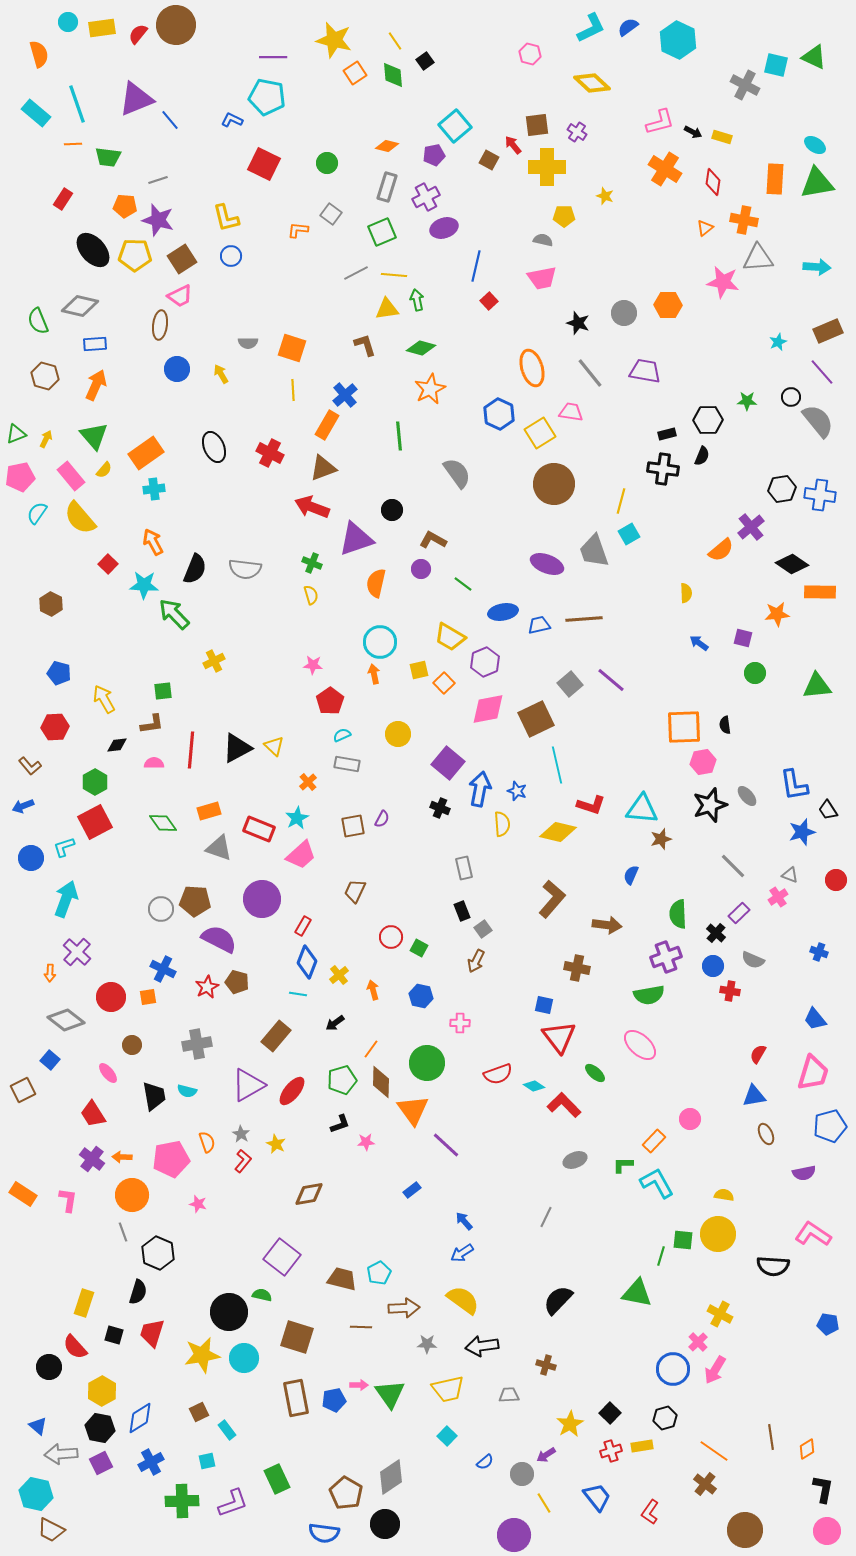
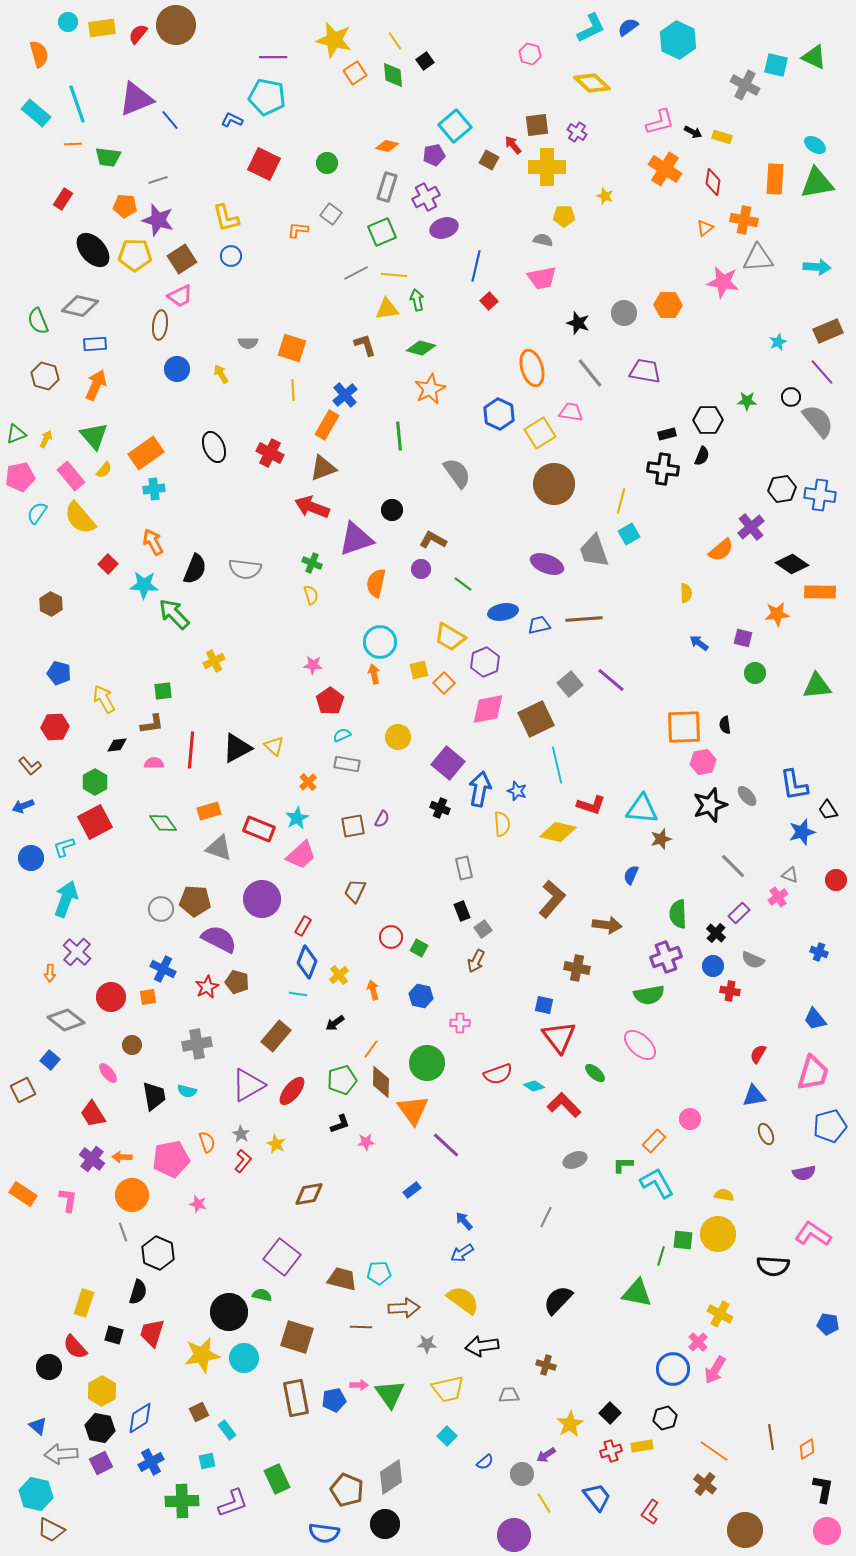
yellow circle at (398, 734): moved 3 px down
cyan pentagon at (379, 1273): rotated 25 degrees clockwise
brown pentagon at (346, 1493): moved 1 px right, 3 px up; rotated 8 degrees counterclockwise
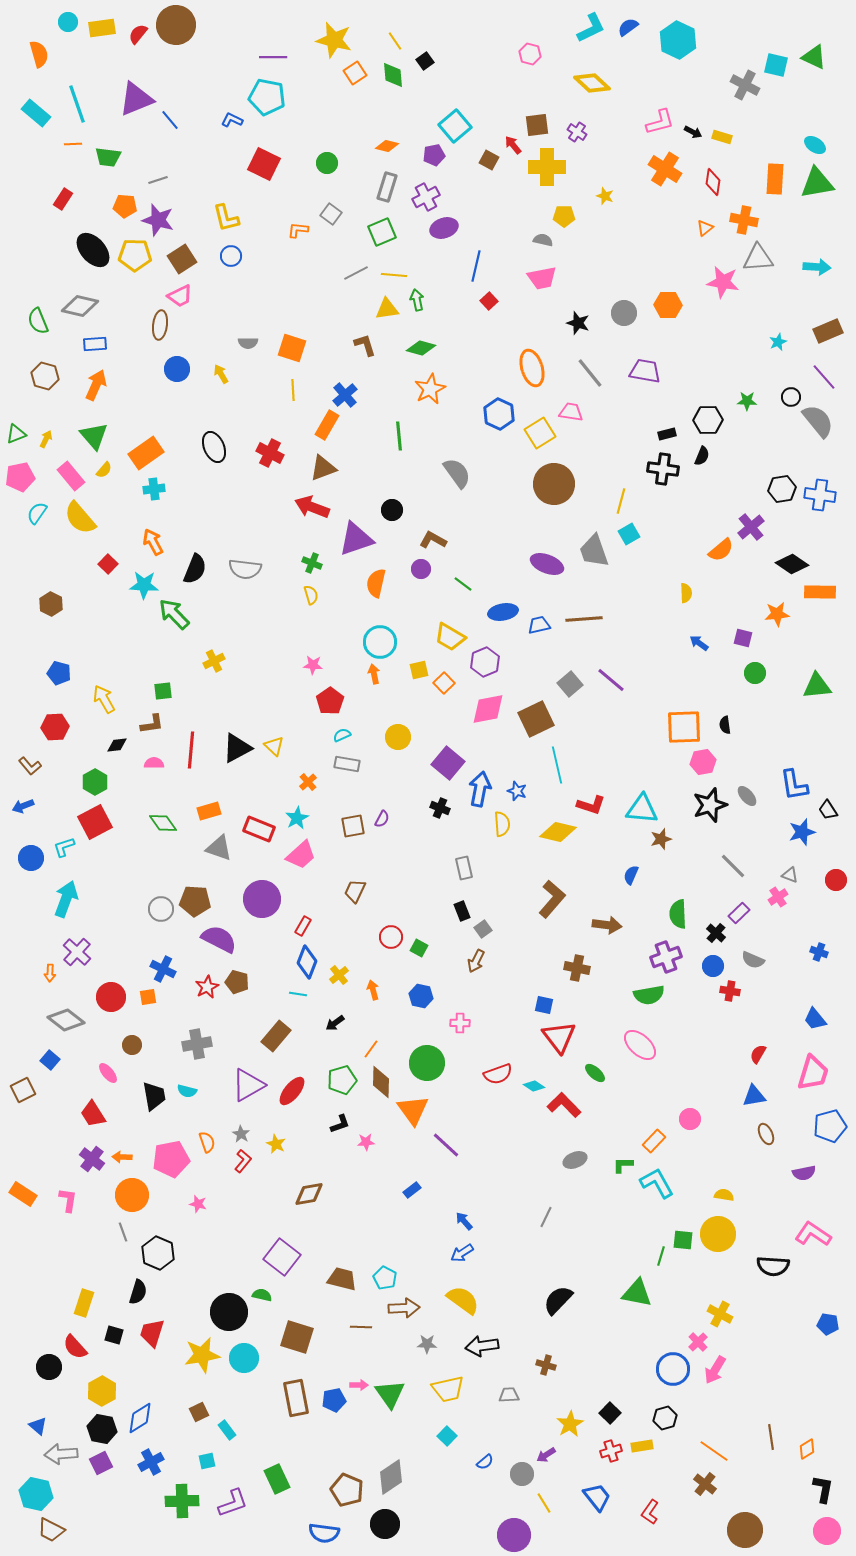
purple line at (822, 372): moved 2 px right, 5 px down
cyan pentagon at (379, 1273): moved 6 px right, 5 px down; rotated 30 degrees clockwise
black hexagon at (100, 1428): moved 2 px right, 1 px down
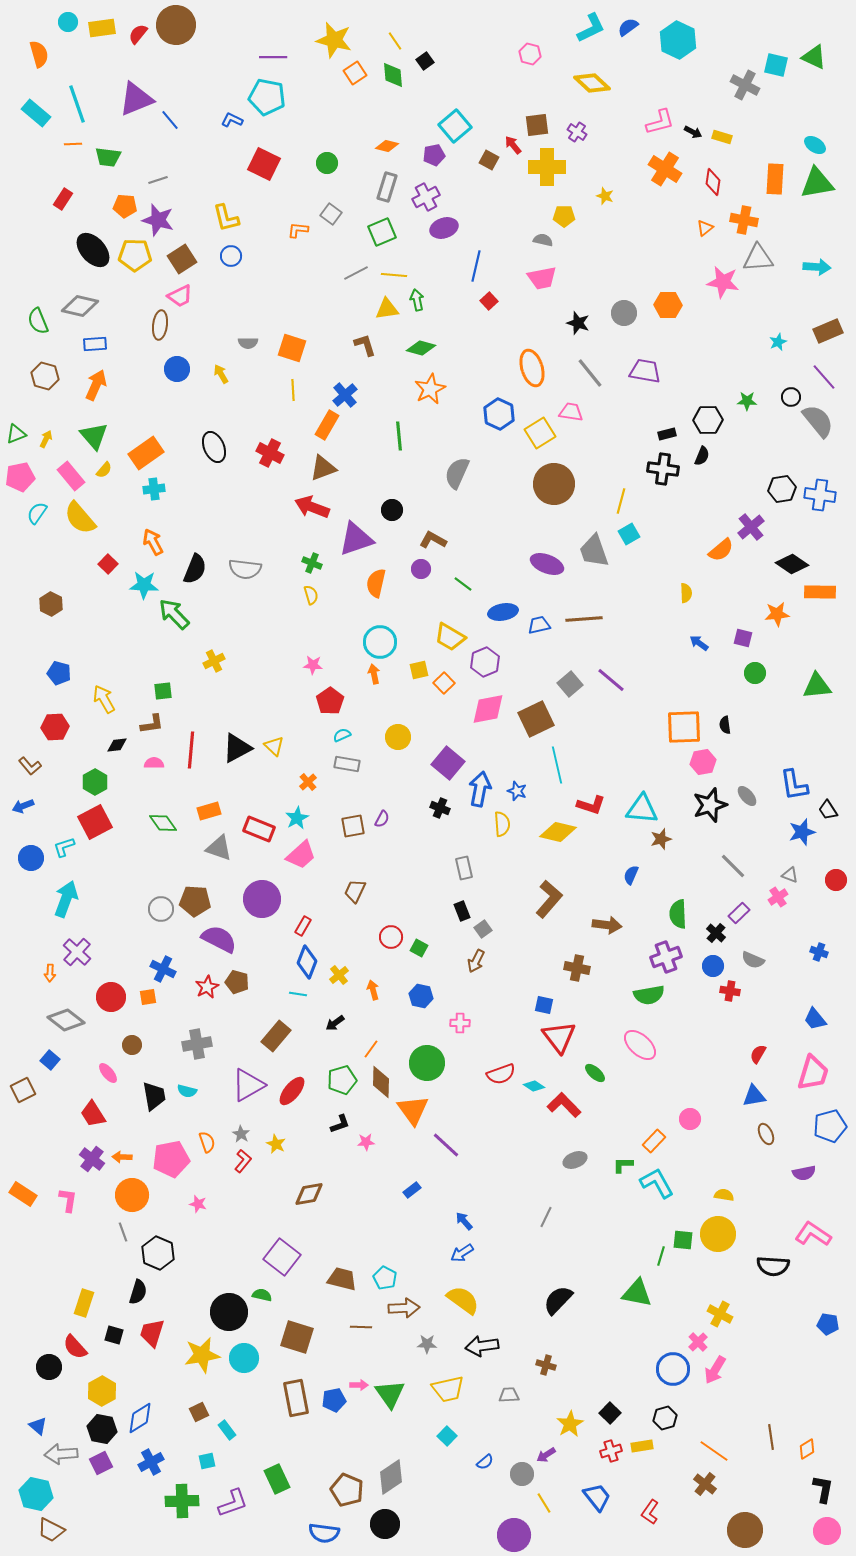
gray semicircle at (457, 473): rotated 120 degrees counterclockwise
brown L-shape at (552, 899): moved 3 px left
red semicircle at (498, 1074): moved 3 px right
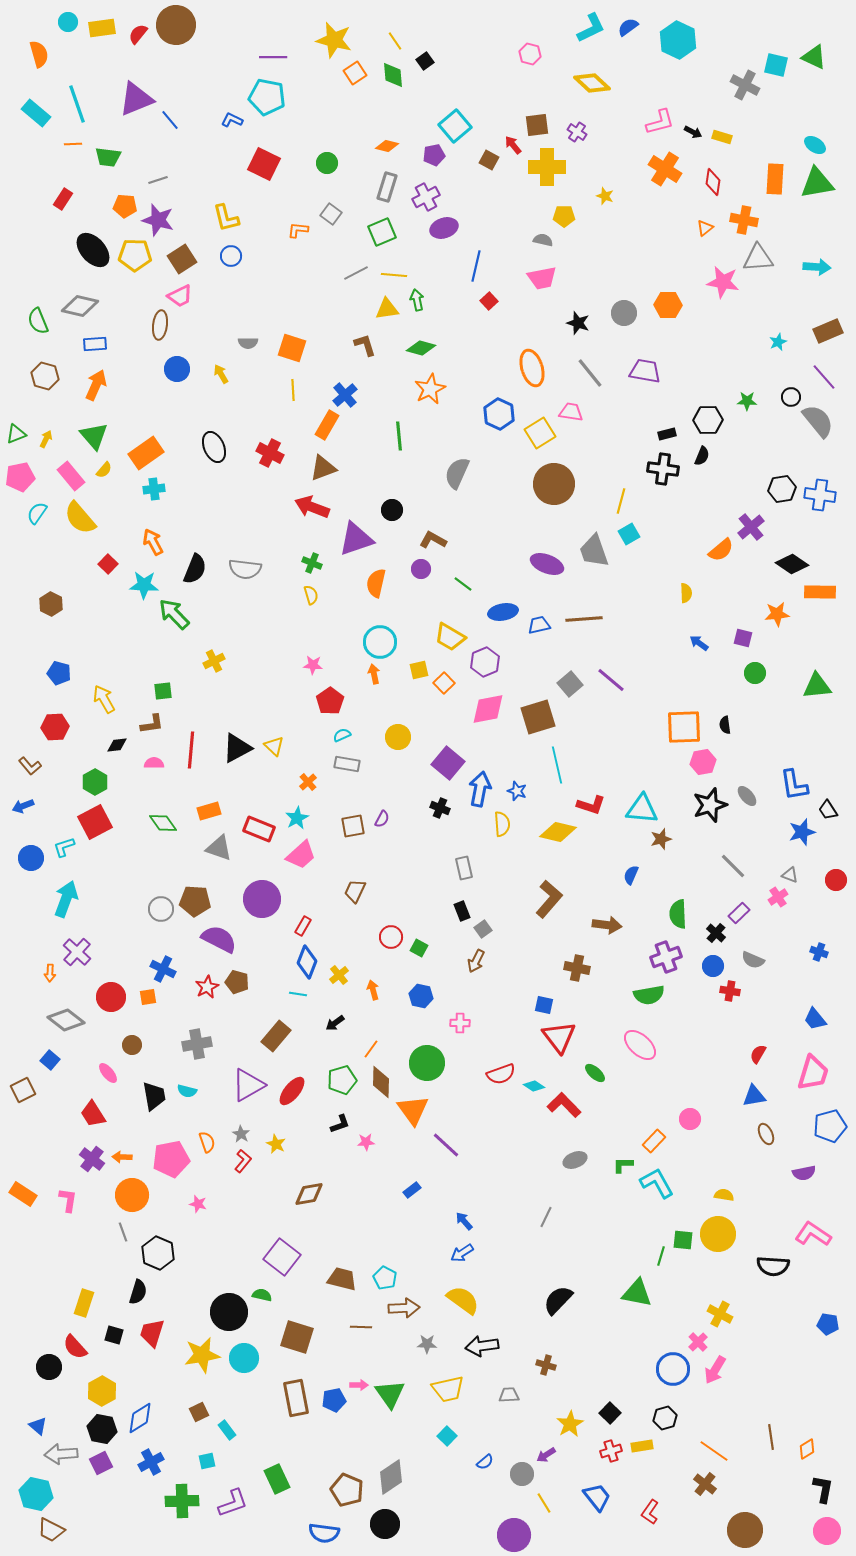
brown square at (536, 719): moved 2 px right, 2 px up; rotated 9 degrees clockwise
